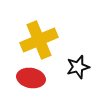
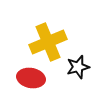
yellow cross: moved 9 px right, 2 px down
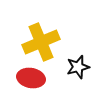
yellow cross: moved 7 px left
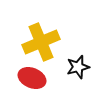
red ellipse: moved 1 px right; rotated 12 degrees clockwise
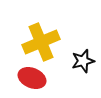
black star: moved 5 px right, 6 px up
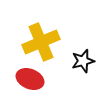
red ellipse: moved 2 px left, 1 px down
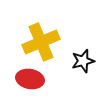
red ellipse: rotated 12 degrees counterclockwise
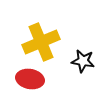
black star: rotated 25 degrees clockwise
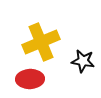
red ellipse: rotated 12 degrees counterclockwise
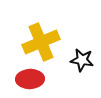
black star: moved 1 px left, 1 px up
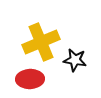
black star: moved 7 px left
